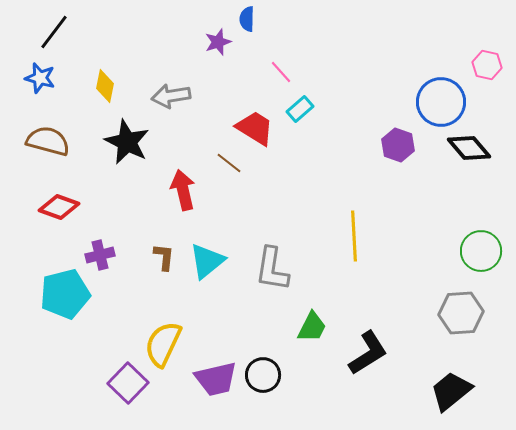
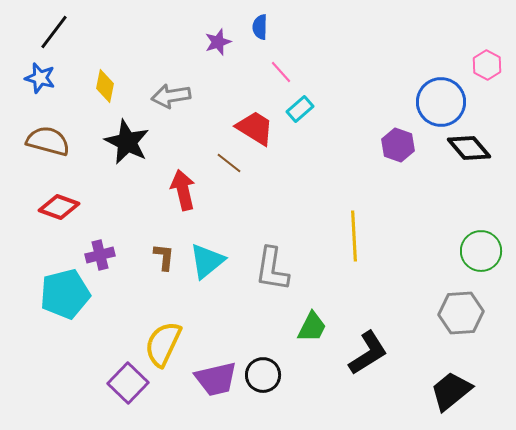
blue semicircle: moved 13 px right, 8 px down
pink hexagon: rotated 16 degrees clockwise
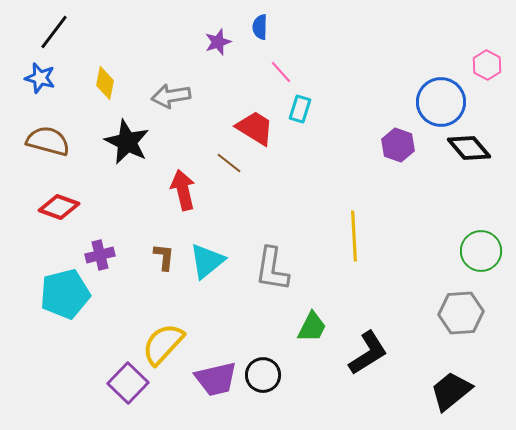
yellow diamond: moved 3 px up
cyan rectangle: rotated 32 degrees counterclockwise
yellow semicircle: rotated 18 degrees clockwise
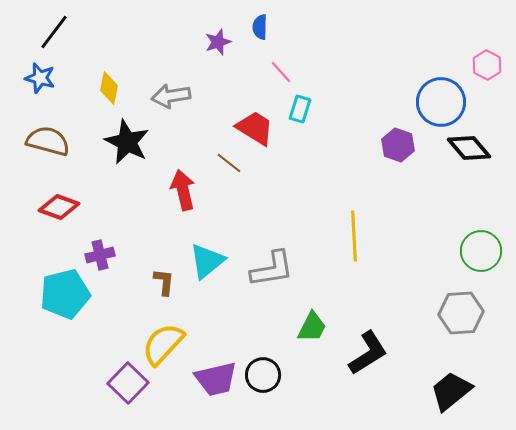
yellow diamond: moved 4 px right, 5 px down
brown L-shape: moved 25 px down
gray L-shape: rotated 108 degrees counterclockwise
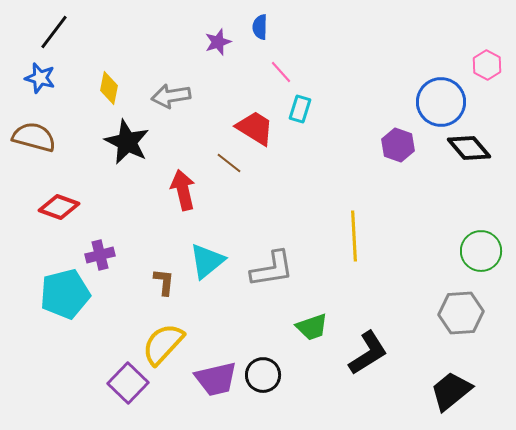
brown semicircle: moved 14 px left, 4 px up
green trapezoid: rotated 44 degrees clockwise
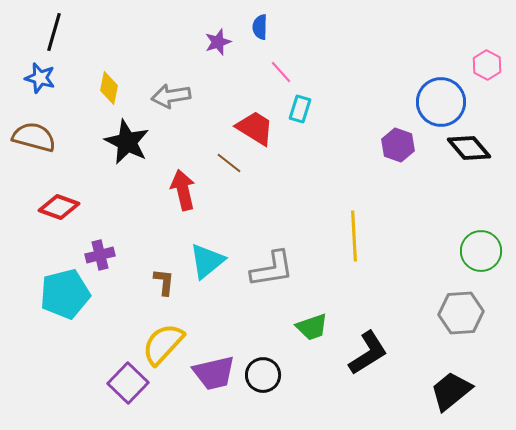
black line: rotated 21 degrees counterclockwise
purple trapezoid: moved 2 px left, 6 px up
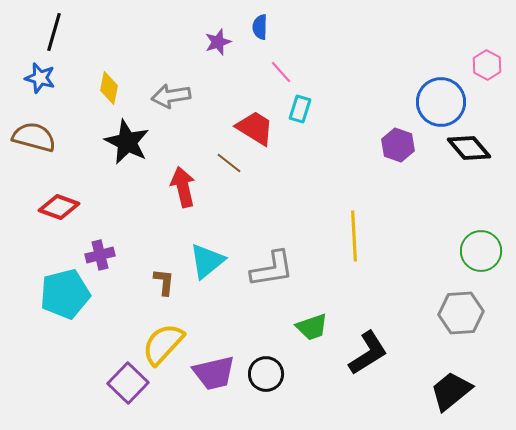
red arrow: moved 3 px up
black circle: moved 3 px right, 1 px up
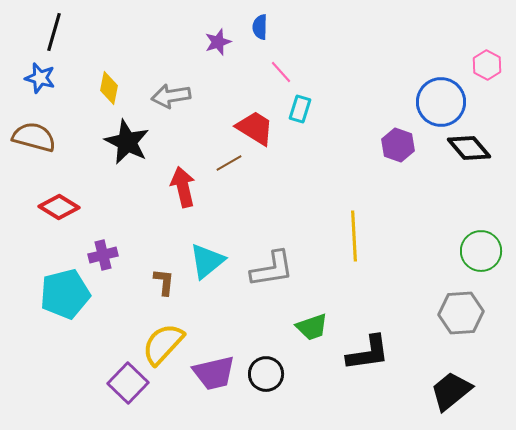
brown line: rotated 68 degrees counterclockwise
red diamond: rotated 12 degrees clockwise
purple cross: moved 3 px right
black L-shape: rotated 24 degrees clockwise
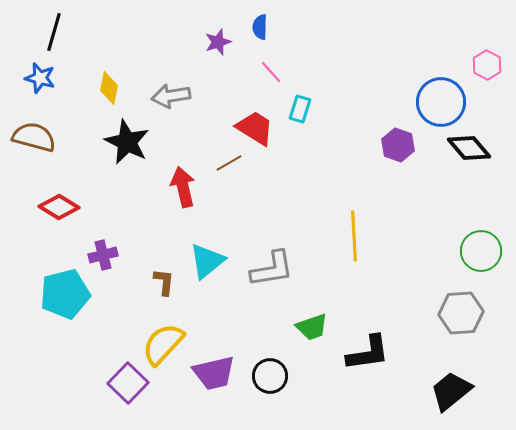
pink line: moved 10 px left
black circle: moved 4 px right, 2 px down
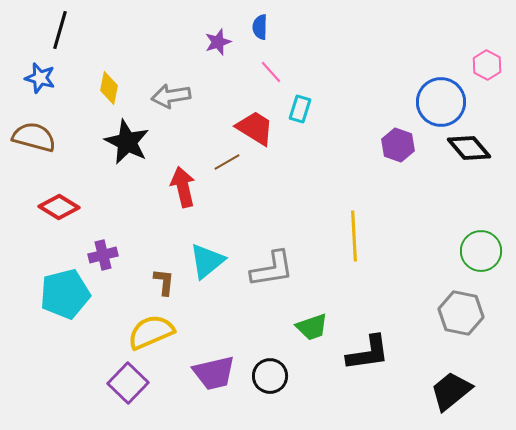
black line: moved 6 px right, 2 px up
brown line: moved 2 px left, 1 px up
gray hexagon: rotated 15 degrees clockwise
yellow semicircle: moved 12 px left, 12 px up; rotated 24 degrees clockwise
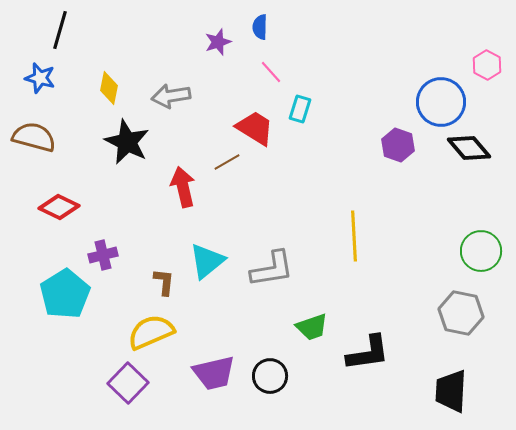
red diamond: rotated 6 degrees counterclockwise
cyan pentagon: rotated 18 degrees counterclockwise
black trapezoid: rotated 48 degrees counterclockwise
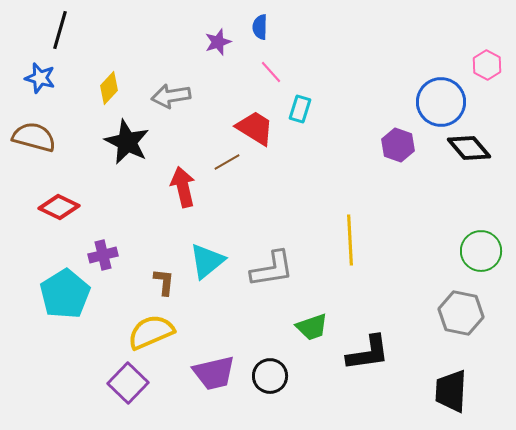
yellow diamond: rotated 32 degrees clockwise
yellow line: moved 4 px left, 4 px down
